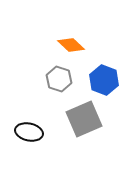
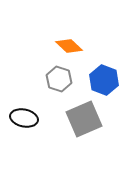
orange diamond: moved 2 px left, 1 px down
black ellipse: moved 5 px left, 14 px up
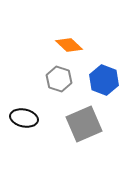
orange diamond: moved 1 px up
gray square: moved 5 px down
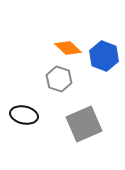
orange diamond: moved 1 px left, 3 px down
blue hexagon: moved 24 px up
black ellipse: moved 3 px up
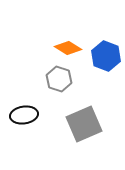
orange diamond: rotated 12 degrees counterclockwise
blue hexagon: moved 2 px right
black ellipse: rotated 20 degrees counterclockwise
